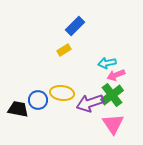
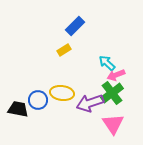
cyan arrow: rotated 54 degrees clockwise
green cross: moved 2 px up
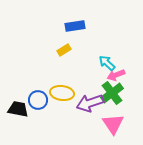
blue rectangle: rotated 36 degrees clockwise
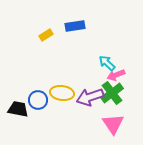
yellow rectangle: moved 18 px left, 15 px up
purple arrow: moved 6 px up
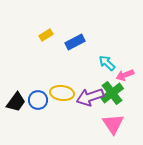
blue rectangle: moved 16 px down; rotated 18 degrees counterclockwise
pink arrow: moved 9 px right
black trapezoid: moved 2 px left, 7 px up; rotated 115 degrees clockwise
